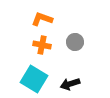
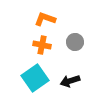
orange L-shape: moved 3 px right
cyan square: moved 1 px right, 1 px up; rotated 24 degrees clockwise
black arrow: moved 3 px up
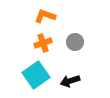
orange L-shape: moved 3 px up
orange cross: moved 1 px right, 2 px up; rotated 30 degrees counterclockwise
cyan square: moved 1 px right, 3 px up
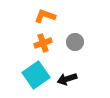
black arrow: moved 3 px left, 2 px up
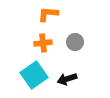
orange L-shape: moved 3 px right, 2 px up; rotated 15 degrees counterclockwise
orange cross: rotated 12 degrees clockwise
cyan square: moved 2 px left
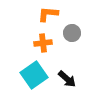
gray circle: moved 3 px left, 9 px up
black arrow: rotated 120 degrees counterclockwise
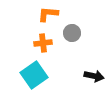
black arrow: moved 27 px right, 3 px up; rotated 30 degrees counterclockwise
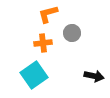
orange L-shape: rotated 20 degrees counterclockwise
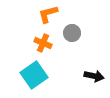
orange cross: rotated 30 degrees clockwise
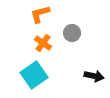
orange L-shape: moved 8 px left
orange cross: rotated 12 degrees clockwise
